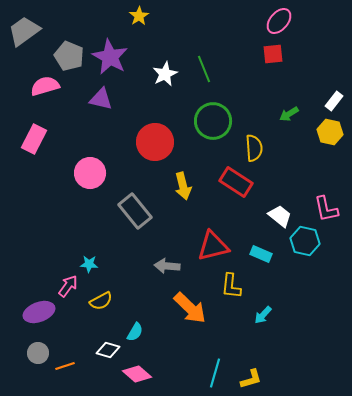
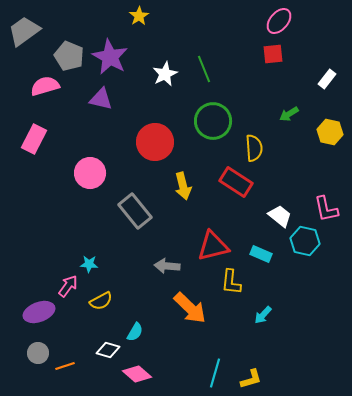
white rectangle at (334, 101): moved 7 px left, 22 px up
yellow L-shape at (231, 286): moved 4 px up
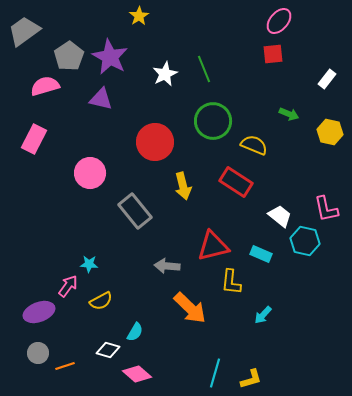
gray pentagon at (69, 56): rotated 16 degrees clockwise
green arrow at (289, 114): rotated 126 degrees counterclockwise
yellow semicircle at (254, 148): moved 3 px up; rotated 64 degrees counterclockwise
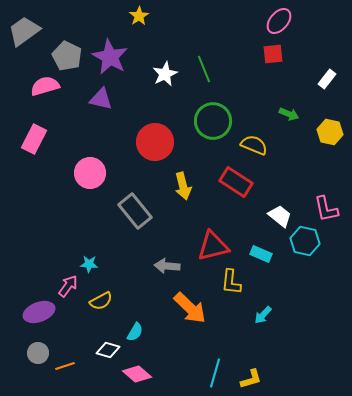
gray pentagon at (69, 56): moved 2 px left; rotated 12 degrees counterclockwise
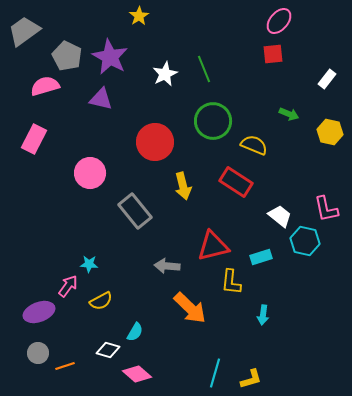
cyan rectangle at (261, 254): moved 3 px down; rotated 40 degrees counterclockwise
cyan arrow at (263, 315): rotated 36 degrees counterclockwise
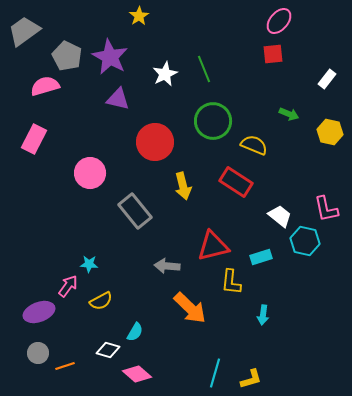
purple triangle at (101, 99): moved 17 px right
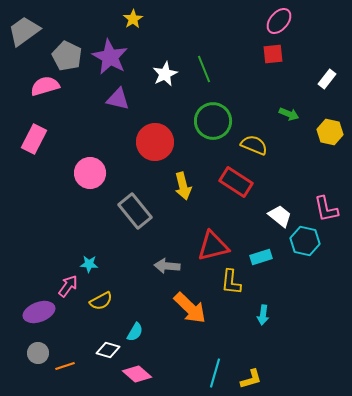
yellow star at (139, 16): moved 6 px left, 3 px down
